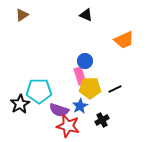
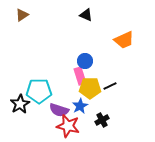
black line: moved 5 px left, 3 px up
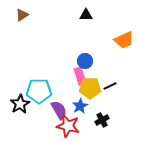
black triangle: rotated 24 degrees counterclockwise
purple semicircle: rotated 138 degrees counterclockwise
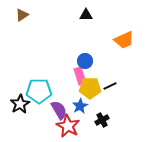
red star: rotated 15 degrees clockwise
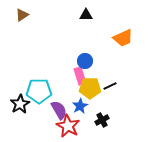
orange trapezoid: moved 1 px left, 2 px up
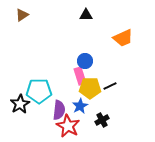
purple semicircle: rotated 36 degrees clockwise
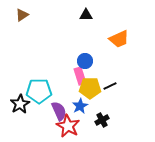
orange trapezoid: moved 4 px left, 1 px down
purple semicircle: moved 1 px down; rotated 30 degrees counterclockwise
